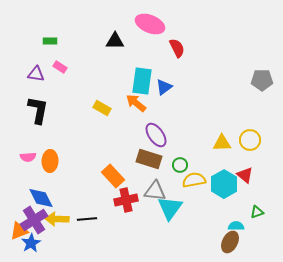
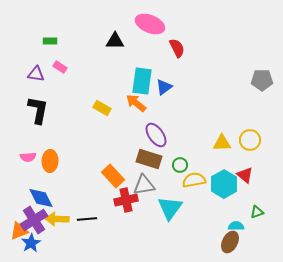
gray triangle: moved 11 px left, 6 px up; rotated 15 degrees counterclockwise
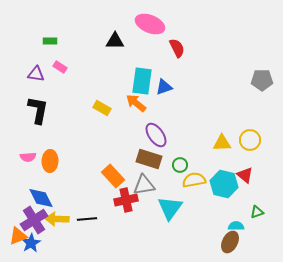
blue triangle: rotated 18 degrees clockwise
cyan hexagon: rotated 16 degrees counterclockwise
orange triangle: moved 1 px left, 5 px down
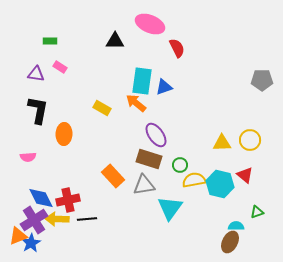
orange ellipse: moved 14 px right, 27 px up
cyan hexagon: moved 4 px left
red cross: moved 58 px left
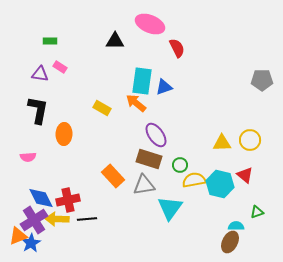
purple triangle: moved 4 px right
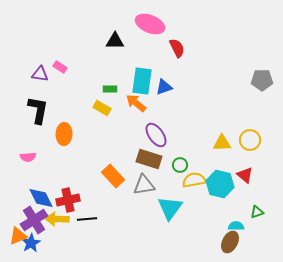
green rectangle: moved 60 px right, 48 px down
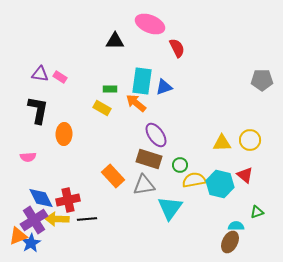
pink rectangle: moved 10 px down
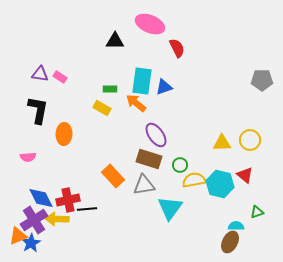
black line: moved 10 px up
